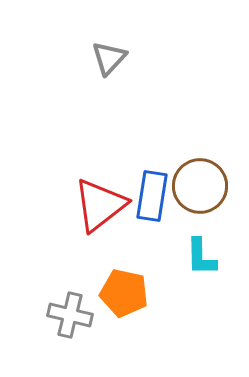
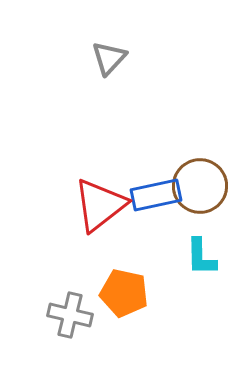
blue rectangle: moved 4 px right, 1 px up; rotated 69 degrees clockwise
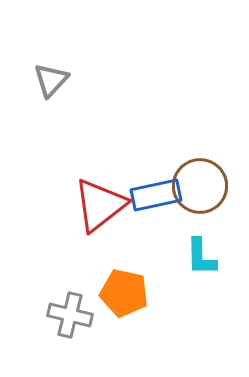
gray triangle: moved 58 px left, 22 px down
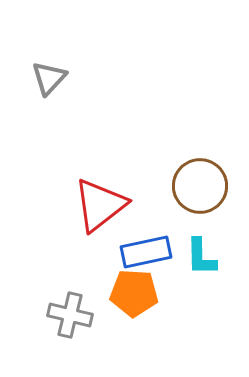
gray triangle: moved 2 px left, 2 px up
blue rectangle: moved 10 px left, 57 px down
orange pentagon: moved 10 px right; rotated 9 degrees counterclockwise
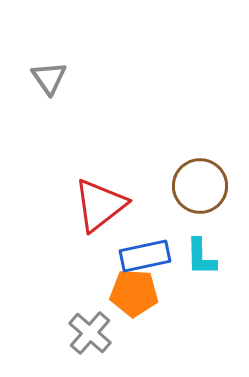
gray triangle: rotated 18 degrees counterclockwise
blue rectangle: moved 1 px left, 4 px down
gray cross: moved 20 px right, 18 px down; rotated 27 degrees clockwise
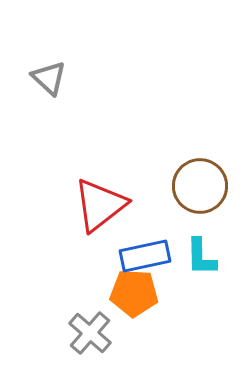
gray triangle: rotated 12 degrees counterclockwise
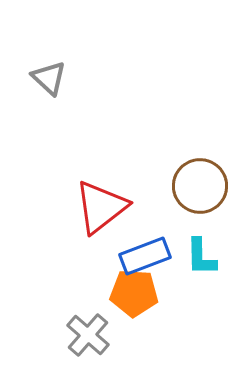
red triangle: moved 1 px right, 2 px down
blue rectangle: rotated 9 degrees counterclockwise
gray cross: moved 2 px left, 2 px down
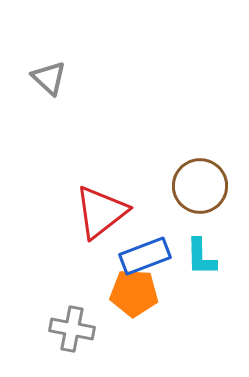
red triangle: moved 5 px down
gray cross: moved 16 px left, 6 px up; rotated 30 degrees counterclockwise
